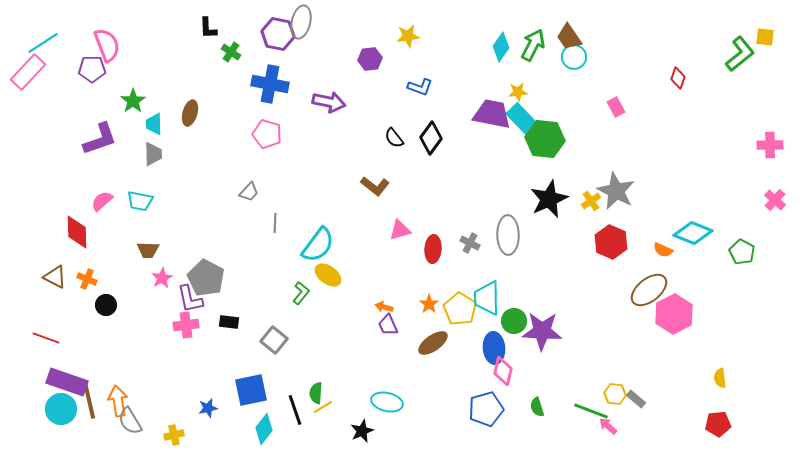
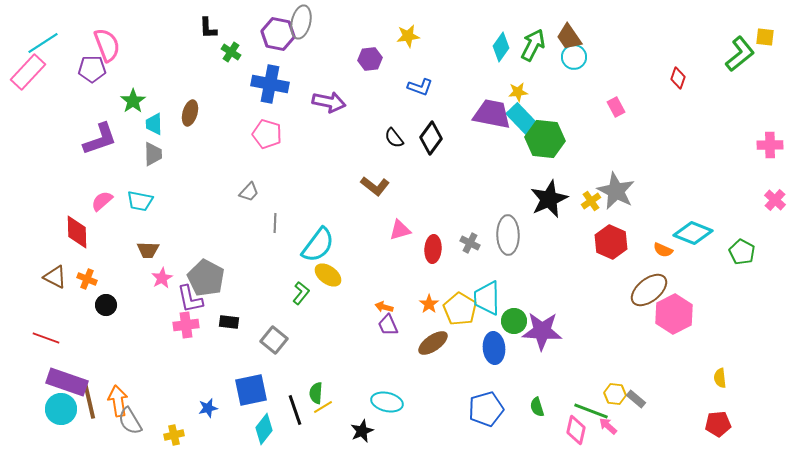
pink diamond at (503, 371): moved 73 px right, 59 px down
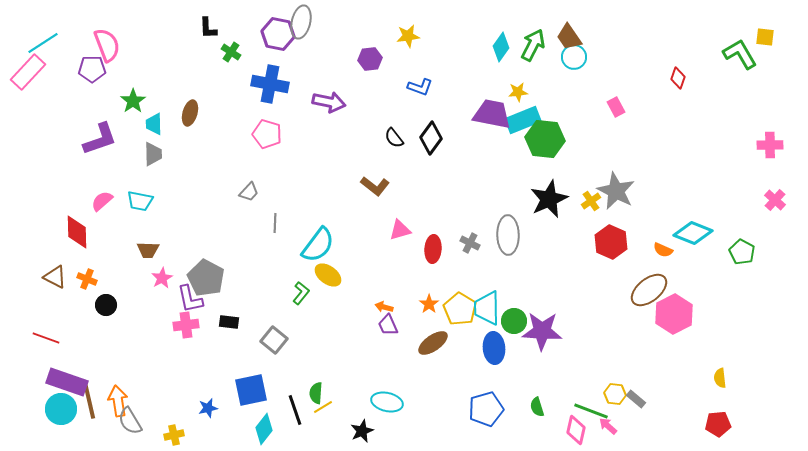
green L-shape at (740, 54): rotated 81 degrees counterclockwise
cyan rectangle at (523, 120): rotated 68 degrees counterclockwise
cyan trapezoid at (487, 298): moved 10 px down
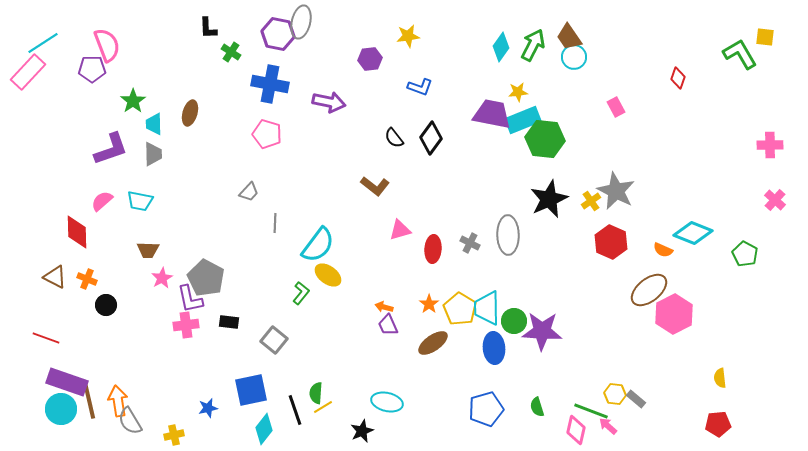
purple L-shape at (100, 139): moved 11 px right, 10 px down
green pentagon at (742, 252): moved 3 px right, 2 px down
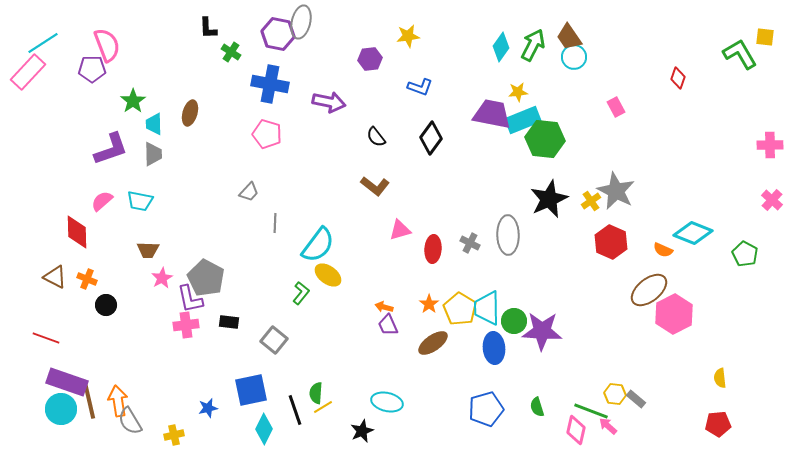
black semicircle at (394, 138): moved 18 px left, 1 px up
pink cross at (775, 200): moved 3 px left
cyan diamond at (264, 429): rotated 12 degrees counterclockwise
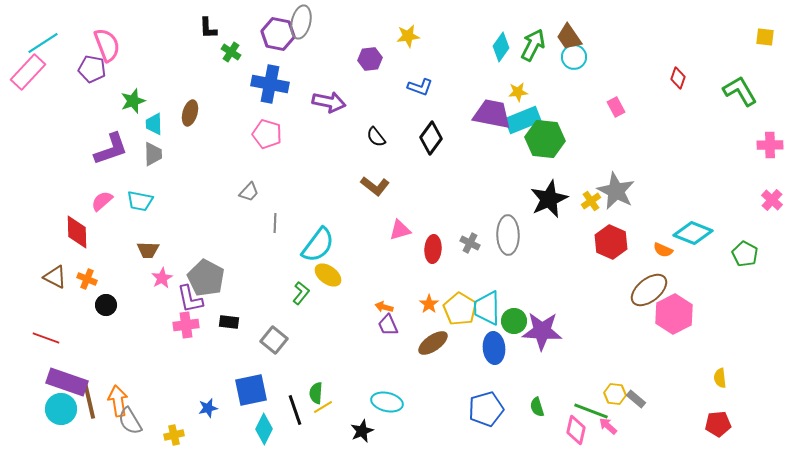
green L-shape at (740, 54): moved 37 px down
purple pentagon at (92, 69): rotated 12 degrees clockwise
green star at (133, 101): rotated 15 degrees clockwise
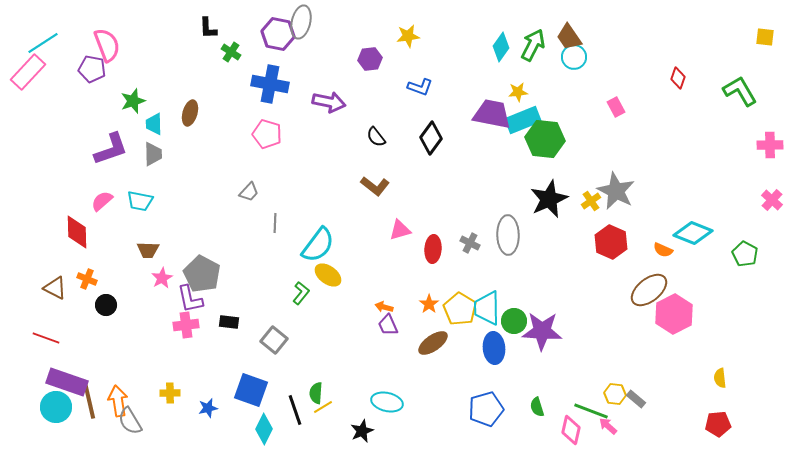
brown triangle at (55, 277): moved 11 px down
gray pentagon at (206, 278): moved 4 px left, 4 px up
blue square at (251, 390): rotated 32 degrees clockwise
cyan circle at (61, 409): moved 5 px left, 2 px up
pink diamond at (576, 430): moved 5 px left
yellow cross at (174, 435): moved 4 px left, 42 px up; rotated 12 degrees clockwise
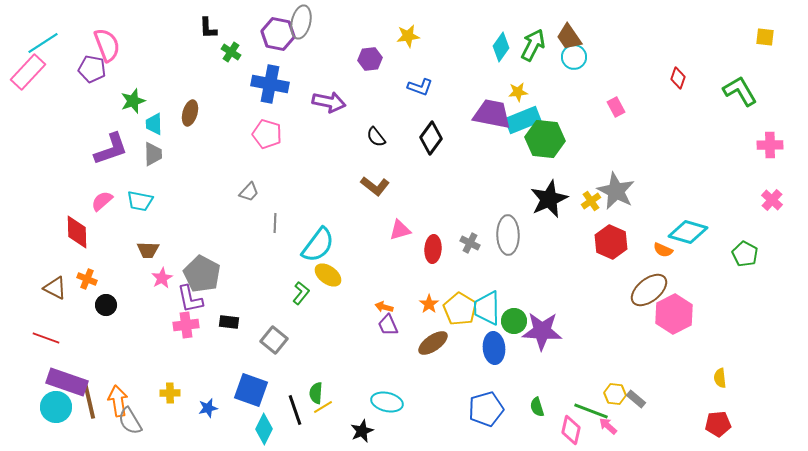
cyan diamond at (693, 233): moved 5 px left, 1 px up; rotated 6 degrees counterclockwise
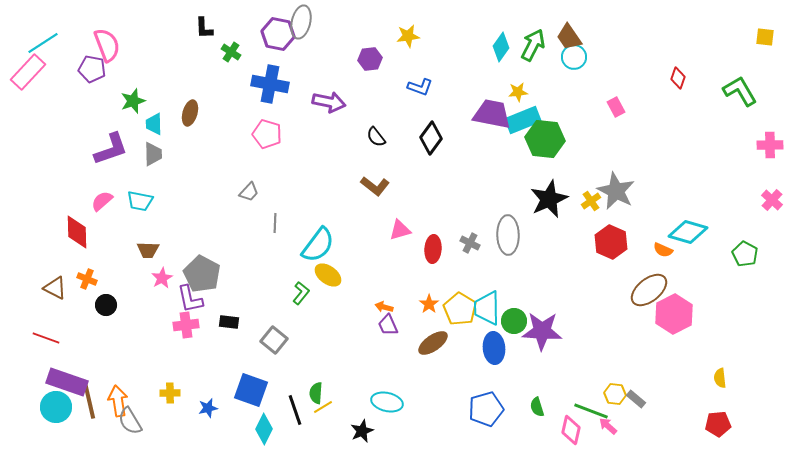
black L-shape at (208, 28): moved 4 px left
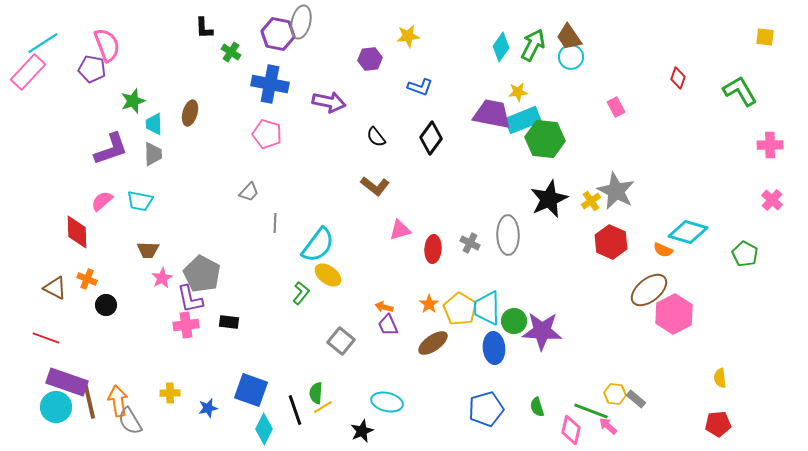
cyan circle at (574, 57): moved 3 px left
gray square at (274, 340): moved 67 px right, 1 px down
